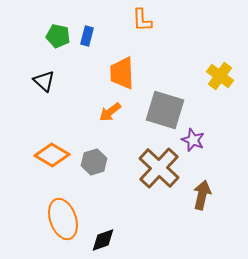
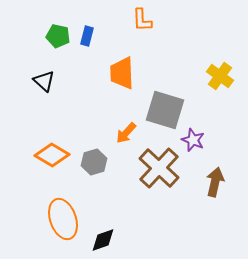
orange arrow: moved 16 px right, 21 px down; rotated 10 degrees counterclockwise
brown arrow: moved 13 px right, 13 px up
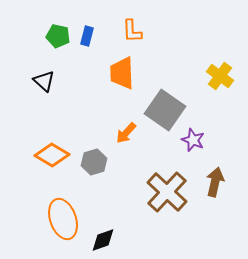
orange L-shape: moved 10 px left, 11 px down
gray square: rotated 18 degrees clockwise
brown cross: moved 8 px right, 24 px down
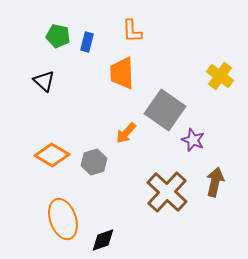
blue rectangle: moved 6 px down
